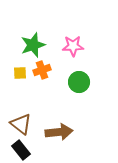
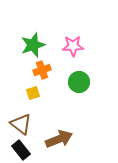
yellow square: moved 13 px right, 20 px down; rotated 16 degrees counterclockwise
brown arrow: moved 7 px down; rotated 16 degrees counterclockwise
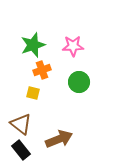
yellow square: rotated 32 degrees clockwise
